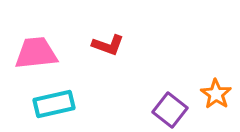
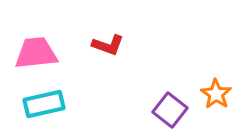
cyan rectangle: moved 10 px left
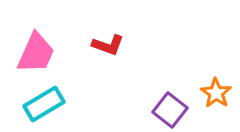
pink trapezoid: rotated 120 degrees clockwise
orange star: moved 1 px up
cyan rectangle: rotated 18 degrees counterclockwise
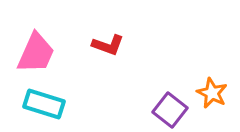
orange star: moved 4 px left; rotated 8 degrees counterclockwise
cyan rectangle: rotated 48 degrees clockwise
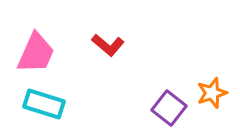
red L-shape: rotated 20 degrees clockwise
orange star: rotated 28 degrees clockwise
purple square: moved 1 px left, 2 px up
